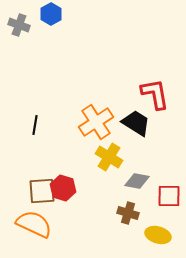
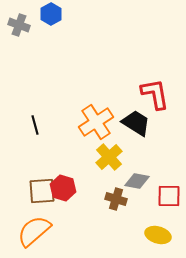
black line: rotated 24 degrees counterclockwise
yellow cross: rotated 16 degrees clockwise
brown cross: moved 12 px left, 14 px up
orange semicircle: moved 7 px down; rotated 66 degrees counterclockwise
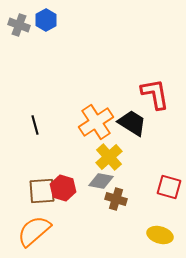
blue hexagon: moved 5 px left, 6 px down
black trapezoid: moved 4 px left
gray diamond: moved 36 px left
red square: moved 9 px up; rotated 15 degrees clockwise
yellow ellipse: moved 2 px right
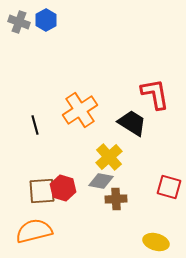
gray cross: moved 3 px up
orange cross: moved 16 px left, 12 px up
brown cross: rotated 20 degrees counterclockwise
orange semicircle: rotated 27 degrees clockwise
yellow ellipse: moved 4 px left, 7 px down
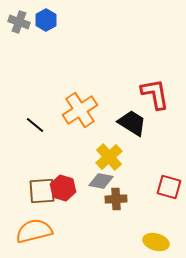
black line: rotated 36 degrees counterclockwise
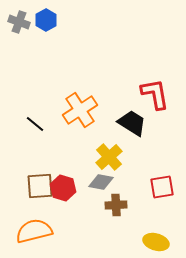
black line: moved 1 px up
gray diamond: moved 1 px down
red square: moved 7 px left; rotated 25 degrees counterclockwise
brown square: moved 2 px left, 5 px up
brown cross: moved 6 px down
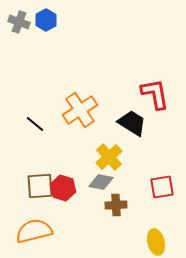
yellow ellipse: rotated 60 degrees clockwise
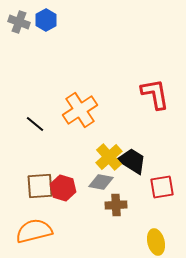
black trapezoid: moved 38 px down
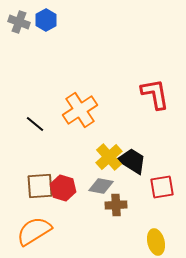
gray diamond: moved 4 px down
orange semicircle: rotated 18 degrees counterclockwise
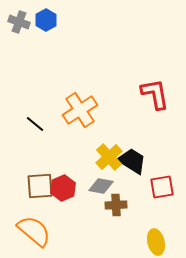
red hexagon: rotated 20 degrees clockwise
orange semicircle: rotated 72 degrees clockwise
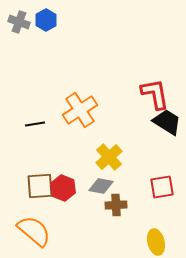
black line: rotated 48 degrees counterclockwise
black trapezoid: moved 35 px right, 39 px up
red hexagon: rotated 15 degrees counterclockwise
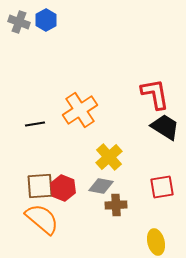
black trapezoid: moved 2 px left, 5 px down
orange semicircle: moved 8 px right, 12 px up
